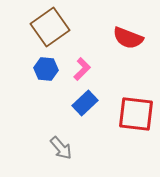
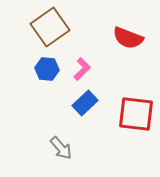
blue hexagon: moved 1 px right
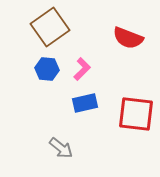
blue rectangle: rotated 30 degrees clockwise
gray arrow: rotated 10 degrees counterclockwise
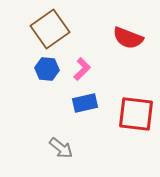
brown square: moved 2 px down
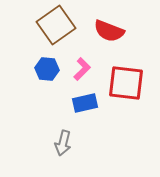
brown square: moved 6 px right, 4 px up
red semicircle: moved 19 px left, 7 px up
red square: moved 10 px left, 31 px up
gray arrow: moved 2 px right, 5 px up; rotated 65 degrees clockwise
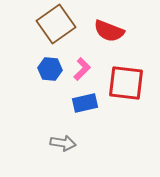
brown square: moved 1 px up
blue hexagon: moved 3 px right
gray arrow: rotated 95 degrees counterclockwise
